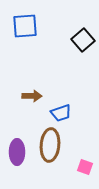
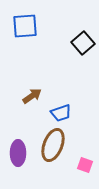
black square: moved 3 px down
brown arrow: rotated 36 degrees counterclockwise
brown ellipse: moved 3 px right; rotated 16 degrees clockwise
purple ellipse: moved 1 px right, 1 px down
pink square: moved 2 px up
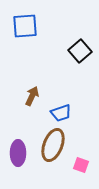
black square: moved 3 px left, 8 px down
brown arrow: rotated 30 degrees counterclockwise
pink square: moved 4 px left
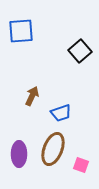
blue square: moved 4 px left, 5 px down
brown ellipse: moved 4 px down
purple ellipse: moved 1 px right, 1 px down
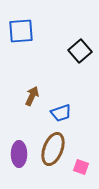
pink square: moved 2 px down
